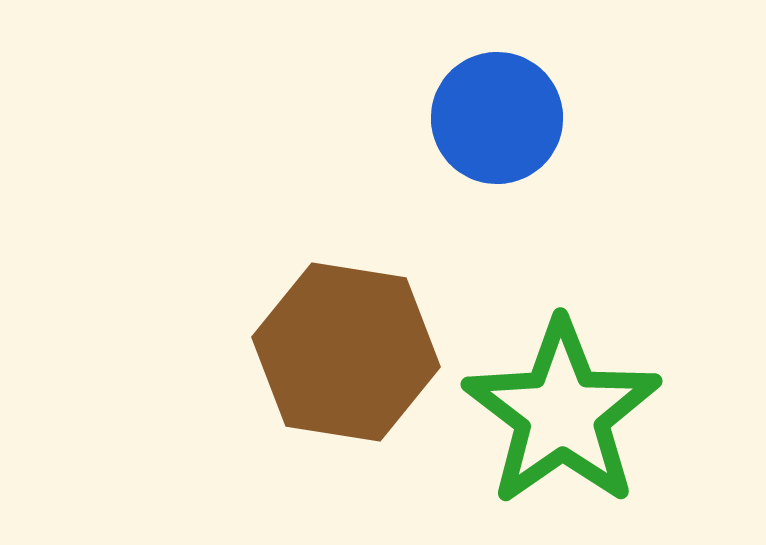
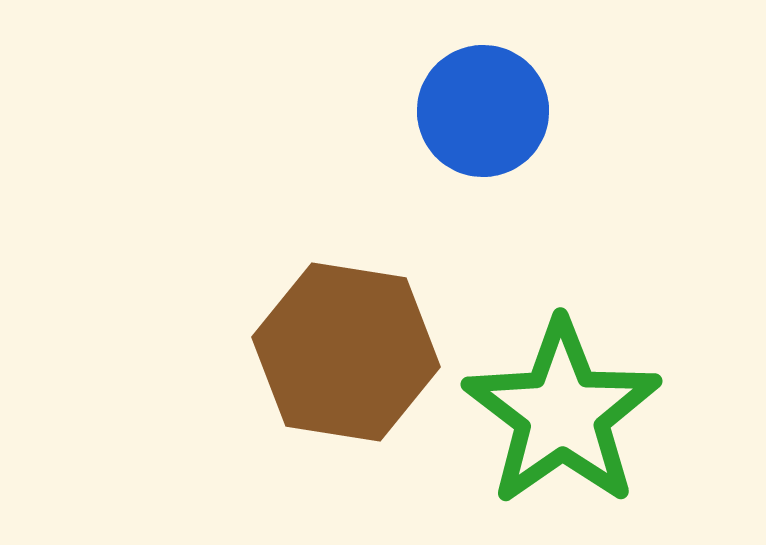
blue circle: moved 14 px left, 7 px up
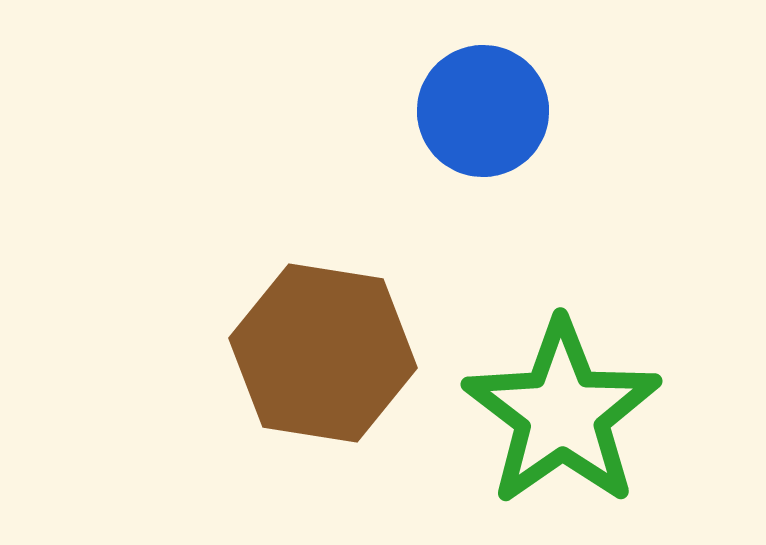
brown hexagon: moved 23 px left, 1 px down
